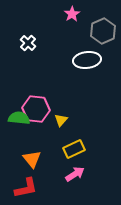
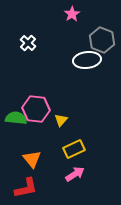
gray hexagon: moved 1 px left, 9 px down; rotated 15 degrees counterclockwise
green semicircle: moved 3 px left
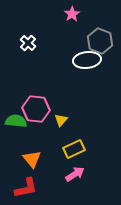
gray hexagon: moved 2 px left, 1 px down
green semicircle: moved 3 px down
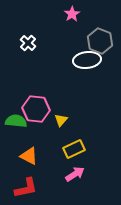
orange triangle: moved 3 px left, 3 px up; rotated 24 degrees counterclockwise
